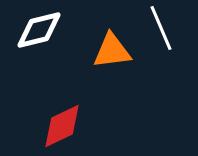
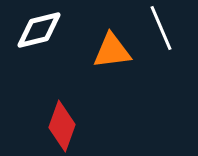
red diamond: rotated 45 degrees counterclockwise
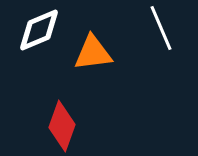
white diamond: rotated 9 degrees counterclockwise
orange triangle: moved 19 px left, 2 px down
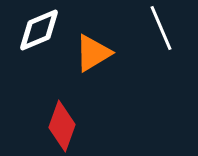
orange triangle: rotated 24 degrees counterclockwise
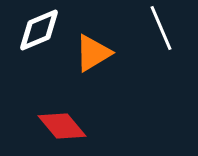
red diamond: rotated 60 degrees counterclockwise
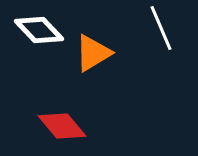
white diamond: rotated 69 degrees clockwise
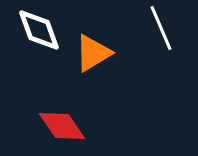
white diamond: rotated 24 degrees clockwise
red diamond: rotated 6 degrees clockwise
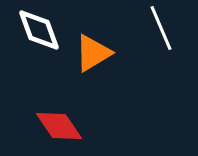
red diamond: moved 3 px left
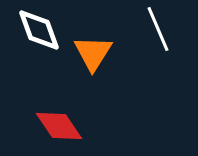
white line: moved 3 px left, 1 px down
orange triangle: rotated 27 degrees counterclockwise
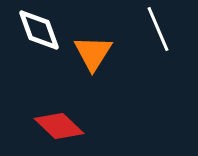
red diamond: rotated 12 degrees counterclockwise
